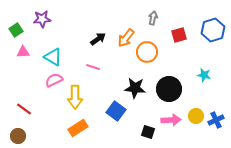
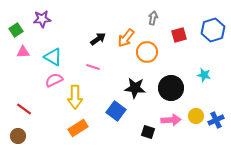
black circle: moved 2 px right, 1 px up
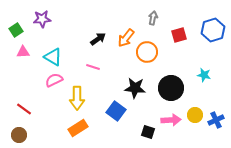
yellow arrow: moved 2 px right, 1 px down
yellow circle: moved 1 px left, 1 px up
brown circle: moved 1 px right, 1 px up
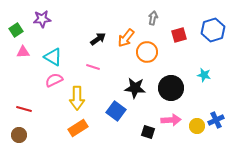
red line: rotated 21 degrees counterclockwise
yellow circle: moved 2 px right, 11 px down
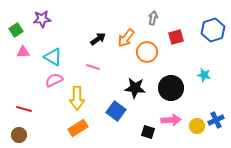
red square: moved 3 px left, 2 px down
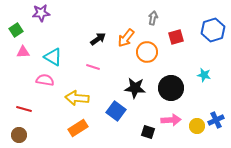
purple star: moved 1 px left, 6 px up
pink semicircle: moved 9 px left; rotated 36 degrees clockwise
yellow arrow: rotated 95 degrees clockwise
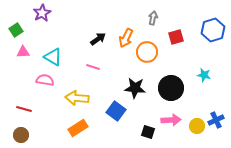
purple star: moved 1 px right; rotated 24 degrees counterclockwise
orange arrow: rotated 12 degrees counterclockwise
brown circle: moved 2 px right
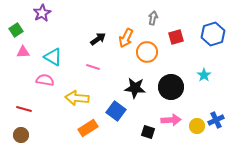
blue hexagon: moved 4 px down
cyan star: rotated 24 degrees clockwise
black circle: moved 1 px up
orange rectangle: moved 10 px right
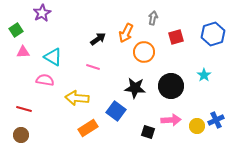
orange arrow: moved 5 px up
orange circle: moved 3 px left
black circle: moved 1 px up
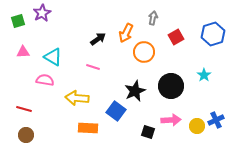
green square: moved 2 px right, 9 px up; rotated 16 degrees clockwise
red square: rotated 14 degrees counterclockwise
black star: moved 3 px down; rotated 30 degrees counterclockwise
orange rectangle: rotated 36 degrees clockwise
brown circle: moved 5 px right
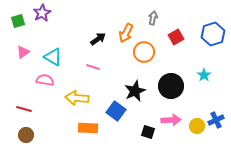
pink triangle: rotated 32 degrees counterclockwise
